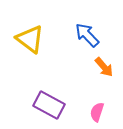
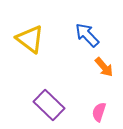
purple rectangle: rotated 16 degrees clockwise
pink semicircle: moved 2 px right
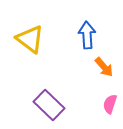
blue arrow: rotated 40 degrees clockwise
pink semicircle: moved 11 px right, 8 px up
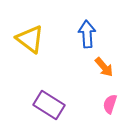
blue arrow: moved 1 px up
purple rectangle: rotated 12 degrees counterclockwise
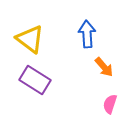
purple rectangle: moved 14 px left, 25 px up
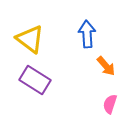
orange arrow: moved 2 px right, 1 px up
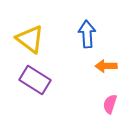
orange arrow: rotated 130 degrees clockwise
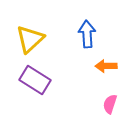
yellow triangle: rotated 40 degrees clockwise
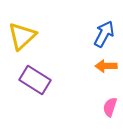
blue arrow: moved 17 px right; rotated 32 degrees clockwise
yellow triangle: moved 8 px left, 3 px up
pink semicircle: moved 3 px down
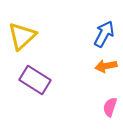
orange arrow: rotated 10 degrees counterclockwise
